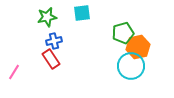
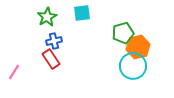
green star: rotated 18 degrees counterclockwise
cyan circle: moved 2 px right
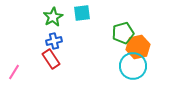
green star: moved 6 px right
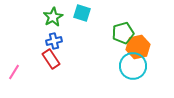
cyan square: rotated 24 degrees clockwise
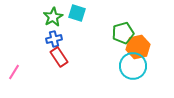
cyan square: moved 5 px left
blue cross: moved 2 px up
red rectangle: moved 8 px right, 2 px up
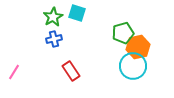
red rectangle: moved 12 px right, 14 px down
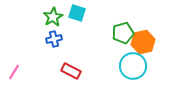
orange hexagon: moved 5 px right, 5 px up
red rectangle: rotated 30 degrees counterclockwise
